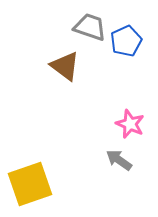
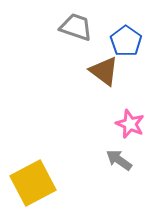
gray trapezoid: moved 14 px left
blue pentagon: rotated 12 degrees counterclockwise
brown triangle: moved 39 px right, 5 px down
yellow square: moved 3 px right, 1 px up; rotated 9 degrees counterclockwise
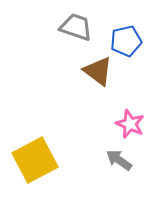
blue pentagon: rotated 24 degrees clockwise
brown triangle: moved 6 px left
yellow square: moved 2 px right, 23 px up
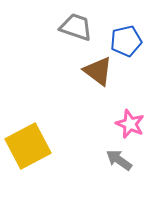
yellow square: moved 7 px left, 14 px up
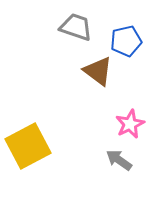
pink star: rotated 24 degrees clockwise
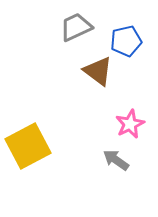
gray trapezoid: rotated 44 degrees counterclockwise
gray arrow: moved 3 px left
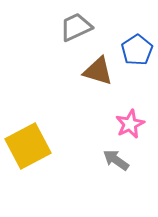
blue pentagon: moved 11 px right, 9 px down; rotated 20 degrees counterclockwise
brown triangle: rotated 20 degrees counterclockwise
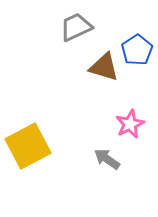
brown triangle: moved 6 px right, 4 px up
gray arrow: moved 9 px left, 1 px up
